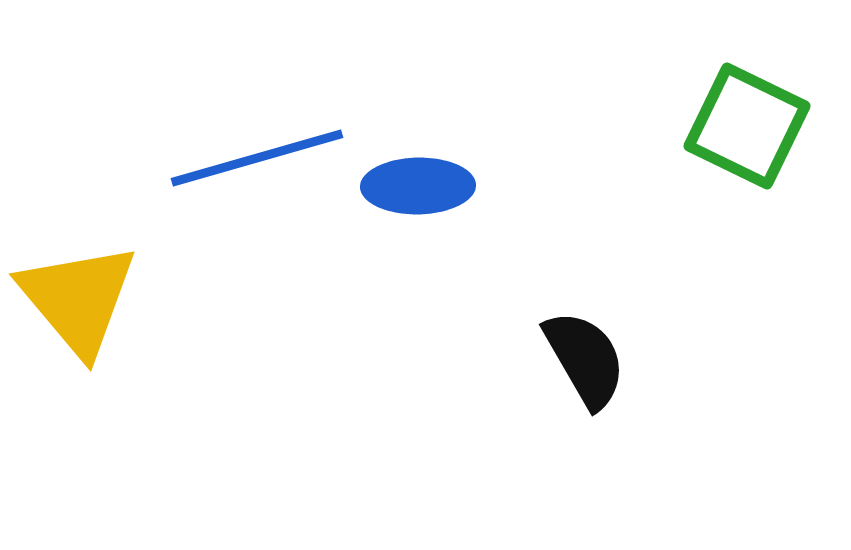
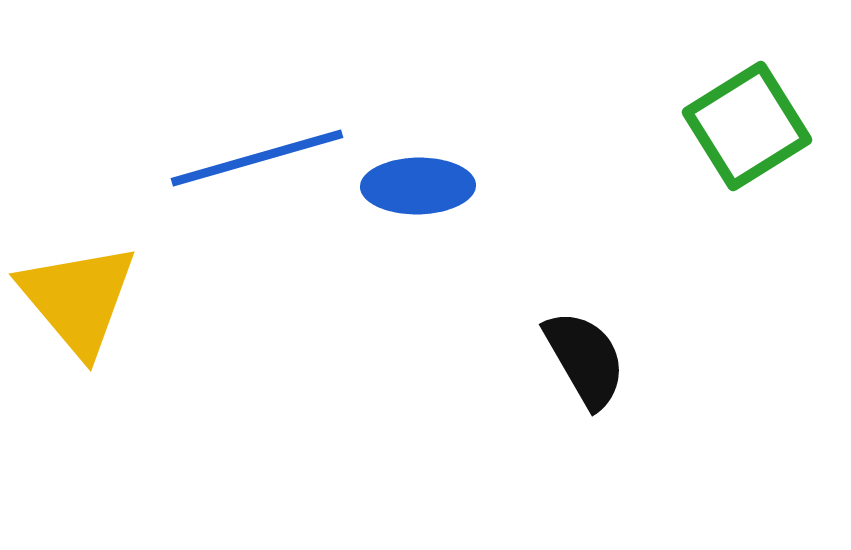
green square: rotated 32 degrees clockwise
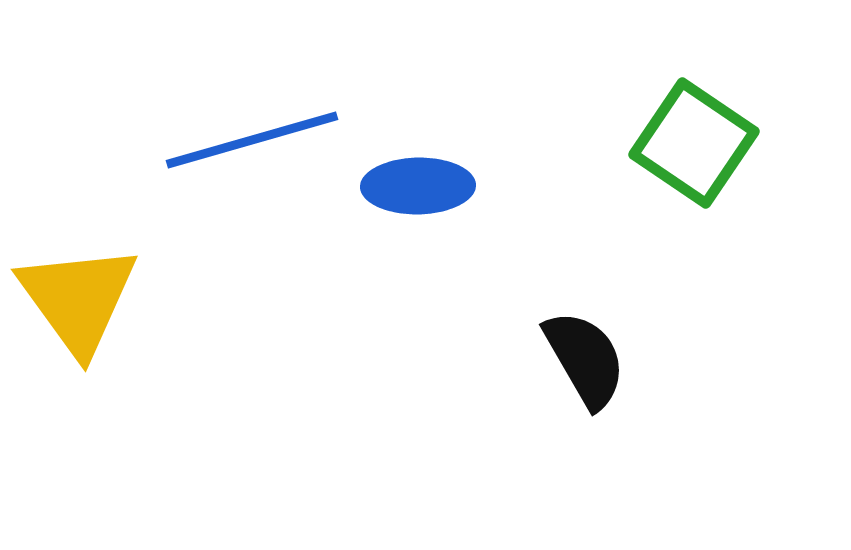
green square: moved 53 px left, 17 px down; rotated 24 degrees counterclockwise
blue line: moved 5 px left, 18 px up
yellow triangle: rotated 4 degrees clockwise
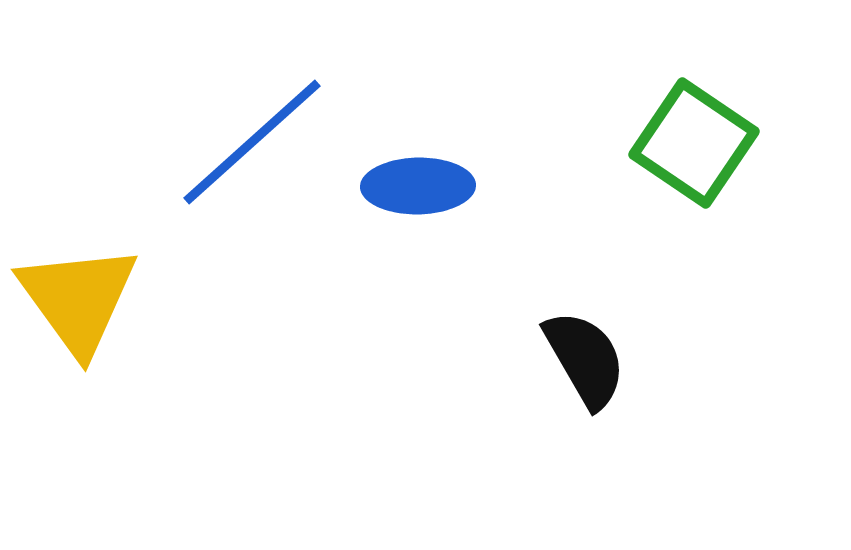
blue line: moved 2 px down; rotated 26 degrees counterclockwise
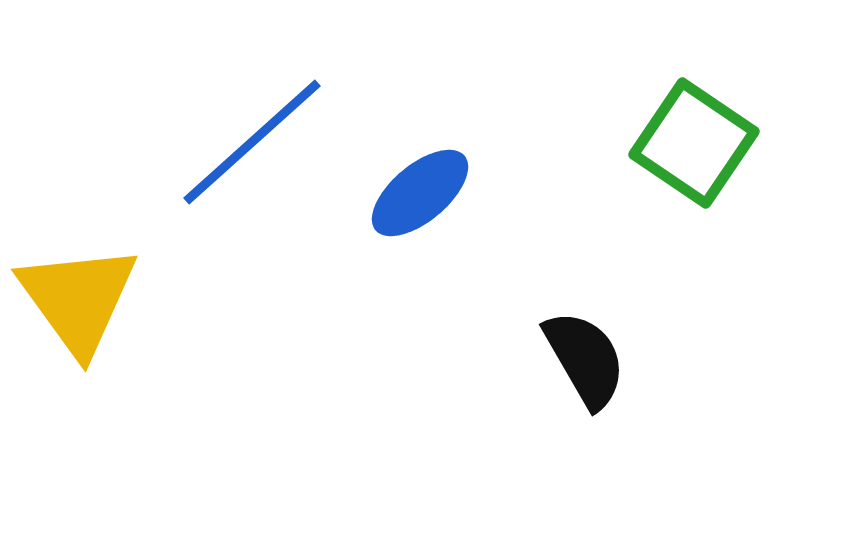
blue ellipse: moved 2 px right, 7 px down; rotated 39 degrees counterclockwise
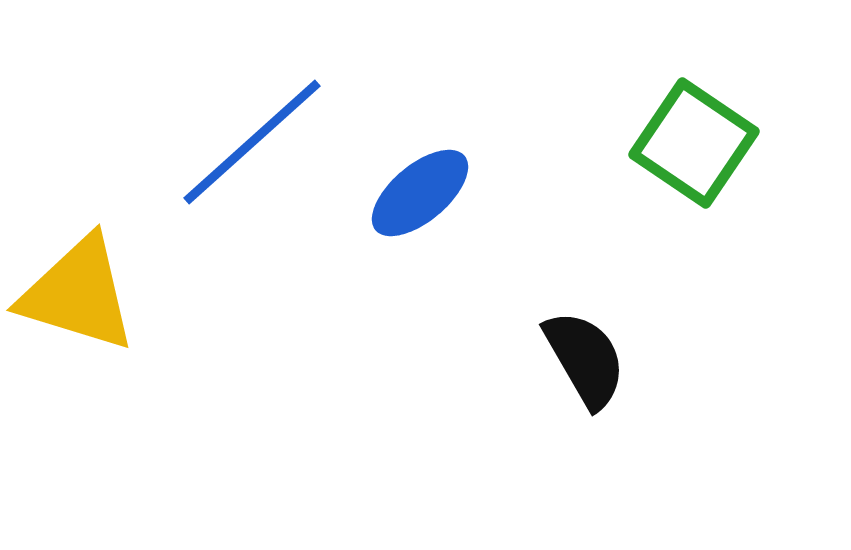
yellow triangle: moved 5 px up; rotated 37 degrees counterclockwise
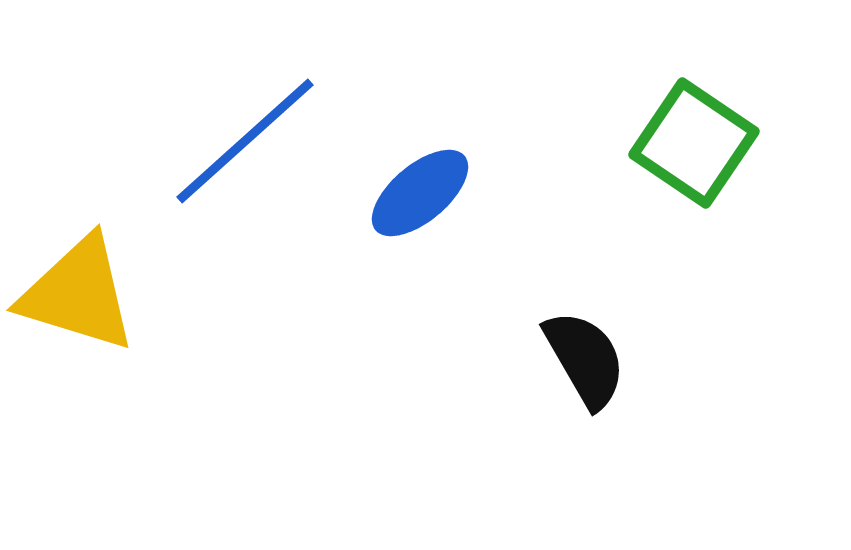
blue line: moved 7 px left, 1 px up
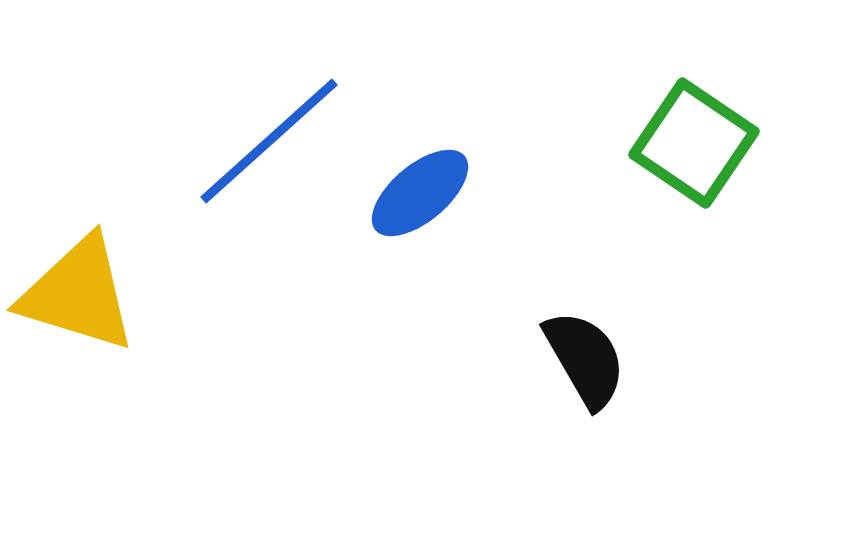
blue line: moved 24 px right
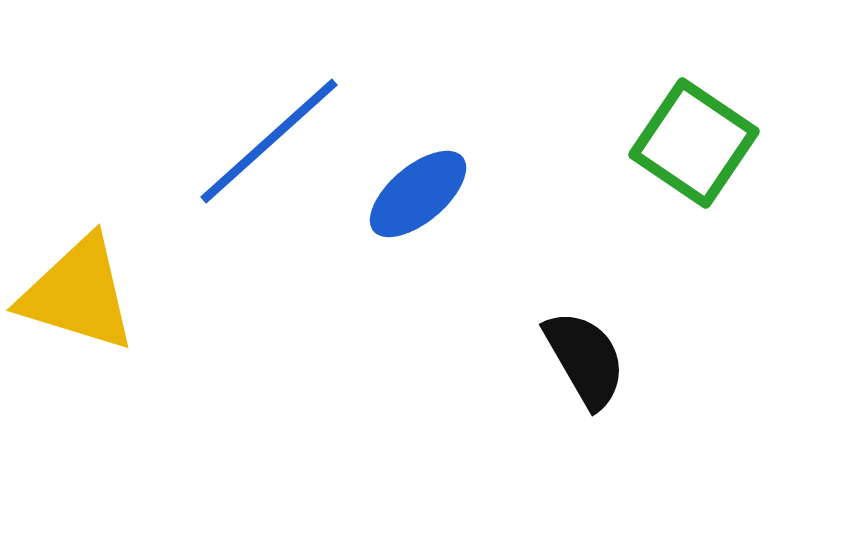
blue ellipse: moved 2 px left, 1 px down
